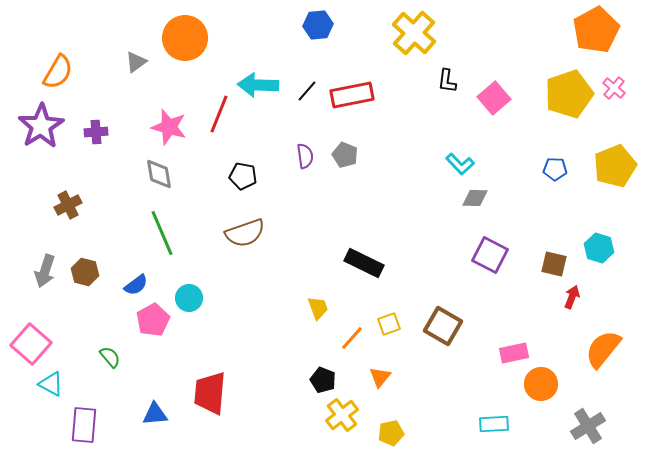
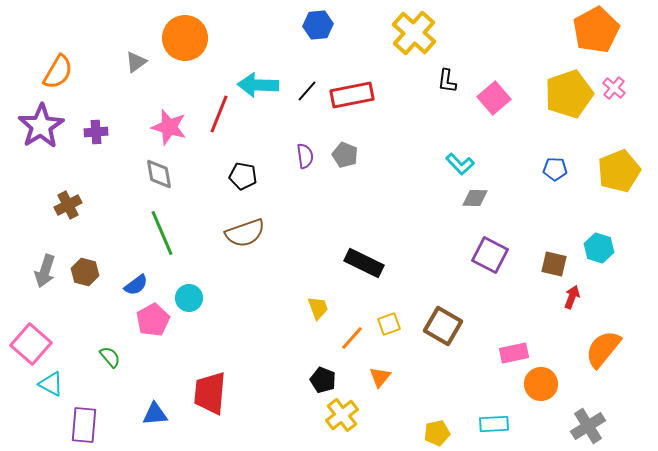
yellow pentagon at (615, 166): moved 4 px right, 5 px down
yellow pentagon at (391, 433): moved 46 px right
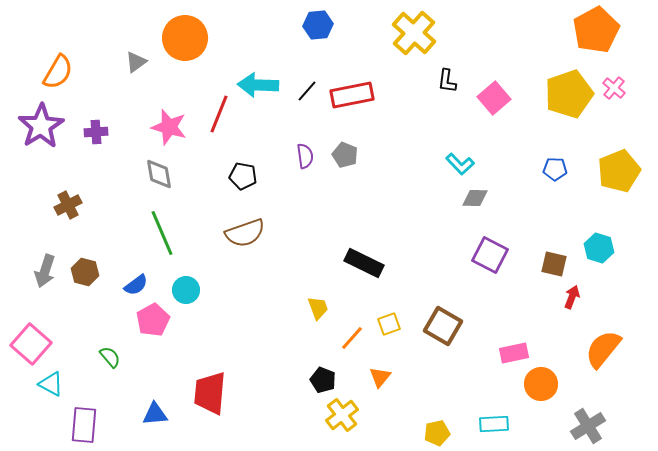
cyan circle at (189, 298): moved 3 px left, 8 px up
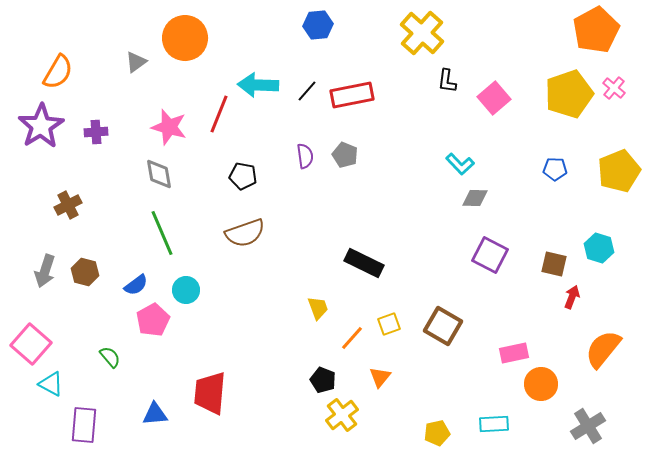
yellow cross at (414, 33): moved 8 px right
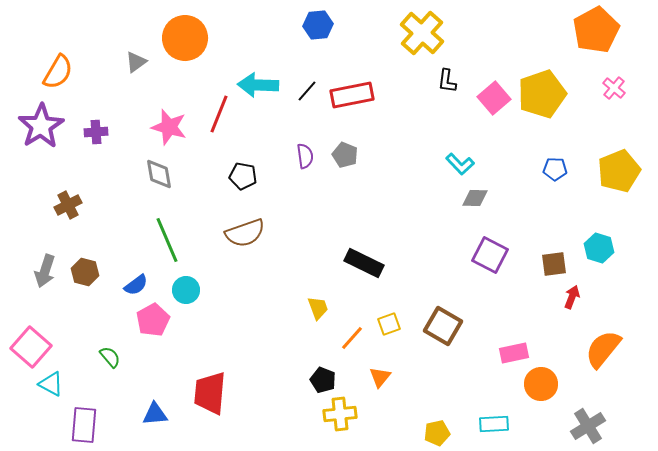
yellow pentagon at (569, 94): moved 27 px left
green line at (162, 233): moved 5 px right, 7 px down
brown square at (554, 264): rotated 20 degrees counterclockwise
pink square at (31, 344): moved 3 px down
yellow cross at (342, 415): moved 2 px left, 1 px up; rotated 32 degrees clockwise
